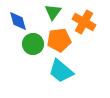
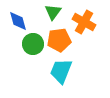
cyan trapezoid: rotated 72 degrees clockwise
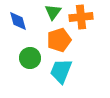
orange cross: moved 3 px left, 5 px up; rotated 35 degrees counterclockwise
orange pentagon: rotated 10 degrees counterclockwise
green circle: moved 3 px left, 14 px down
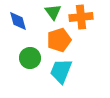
green triangle: rotated 12 degrees counterclockwise
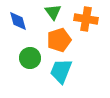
orange cross: moved 5 px right, 2 px down; rotated 15 degrees clockwise
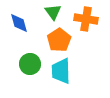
blue diamond: moved 1 px right, 2 px down
orange pentagon: rotated 15 degrees counterclockwise
green circle: moved 6 px down
cyan trapezoid: rotated 24 degrees counterclockwise
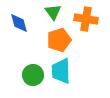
orange pentagon: rotated 15 degrees clockwise
green circle: moved 3 px right, 11 px down
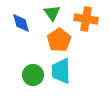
green triangle: moved 1 px left, 1 px down
blue diamond: moved 2 px right
orange pentagon: rotated 15 degrees counterclockwise
